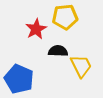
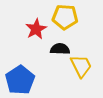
yellow pentagon: rotated 10 degrees clockwise
black semicircle: moved 2 px right, 2 px up
blue pentagon: moved 1 px right, 1 px down; rotated 16 degrees clockwise
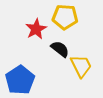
black semicircle: rotated 36 degrees clockwise
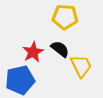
red star: moved 3 px left, 23 px down
blue pentagon: rotated 20 degrees clockwise
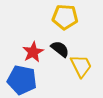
blue pentagon: moved 2 px right; rotated 24 degrees clockwise
